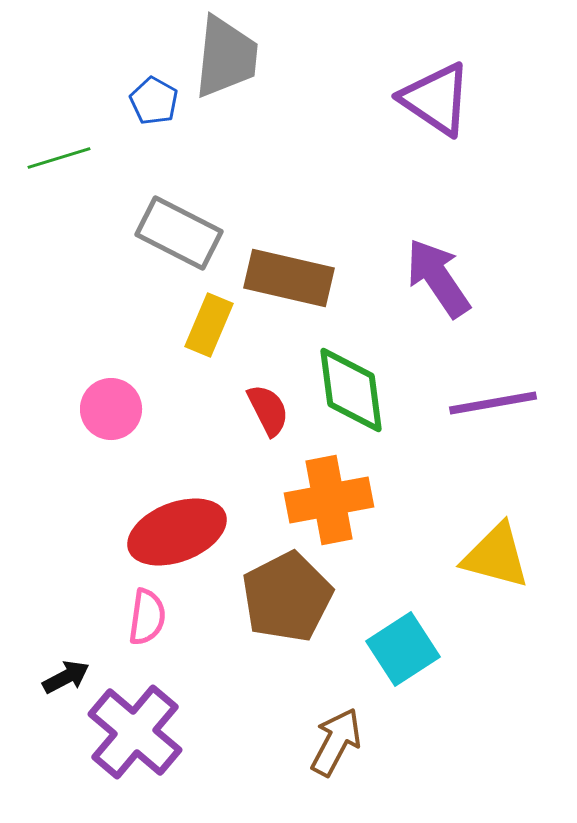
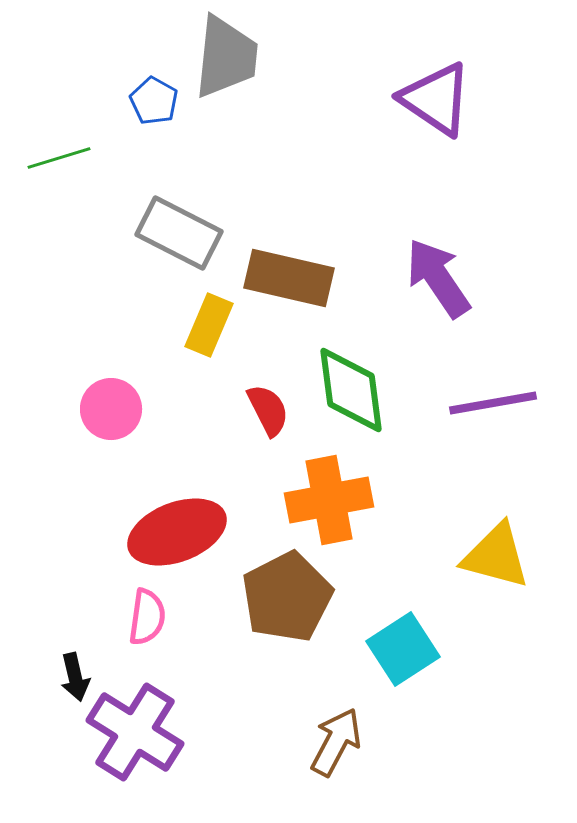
black arrow: moved 9 px right; rotated 105 degrees clockwise
purple cross: rotated 8 degrees counterclockwise
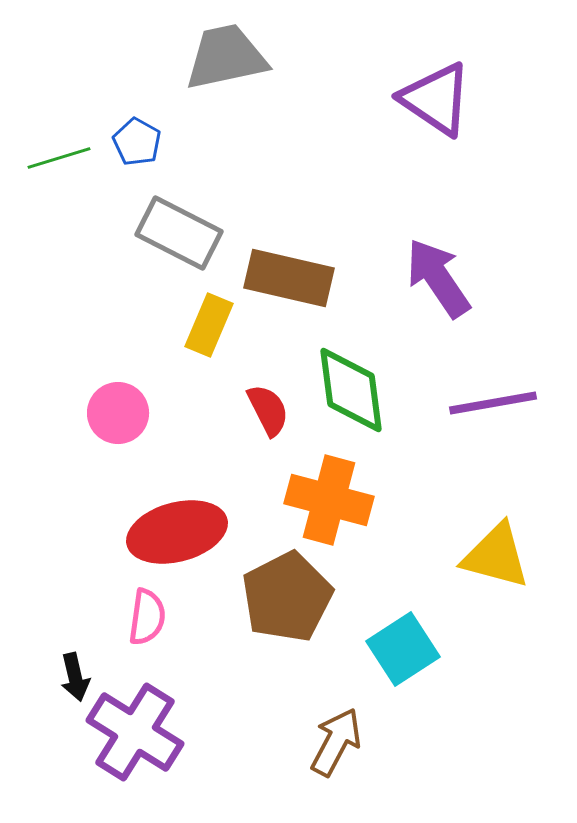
gray trapezoid: rotated 108 degrees counterclockwise
blue pentagon: moved 17 px left, 41 px down
pink circle: moved 7 px right, 4 px down
orange cross: rotated 26 degrees clockwise
red ellipse: rotated 6 degrees clockwise
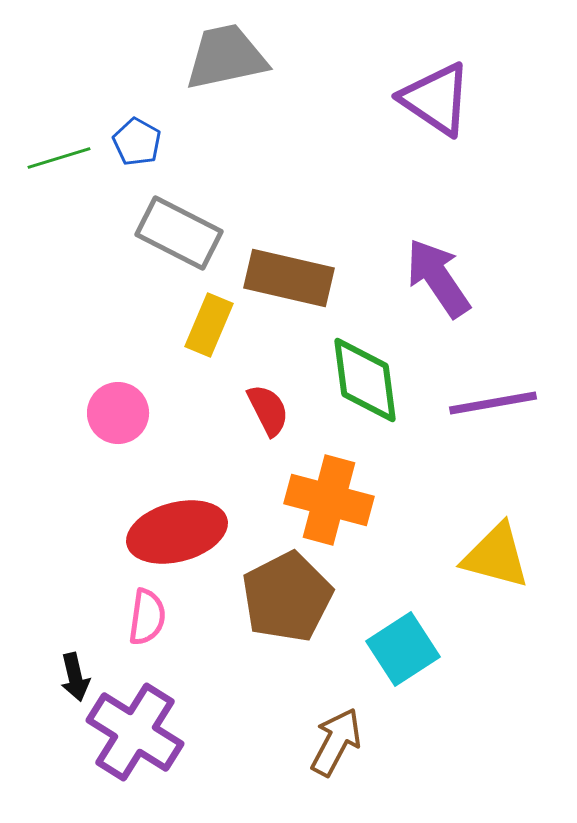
green diamond: moved 14 px right, 10 px up
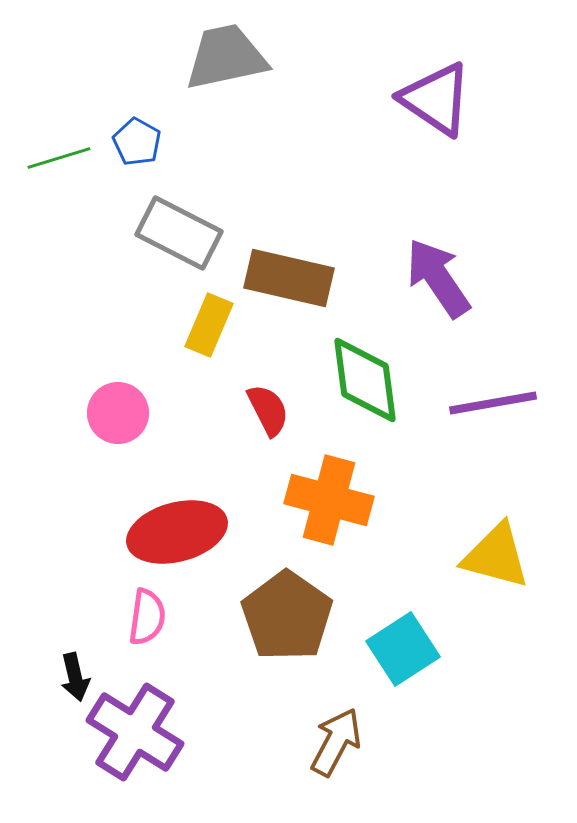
brown pentagon: moved 19 px down; rotated 10 degrees counterclockwise
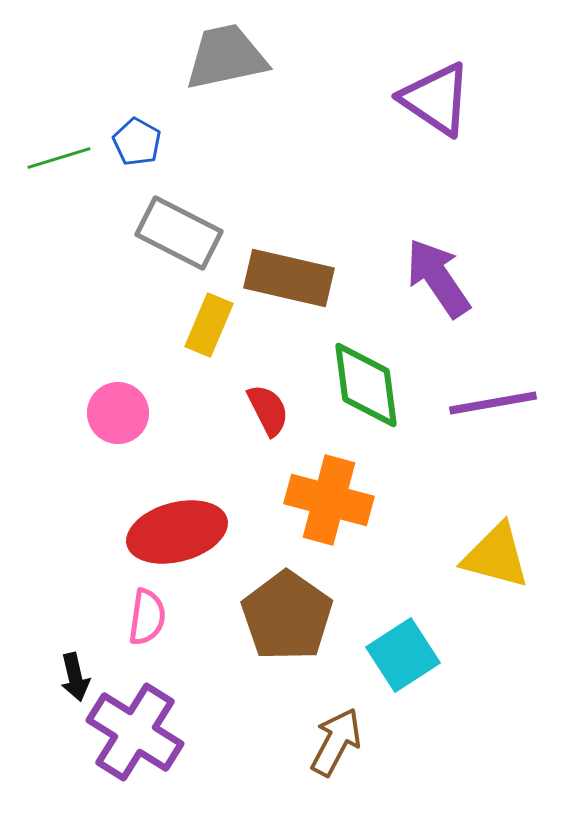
green diamond: moved 1 px right, 5 px down
cyan square: moved 6 px down
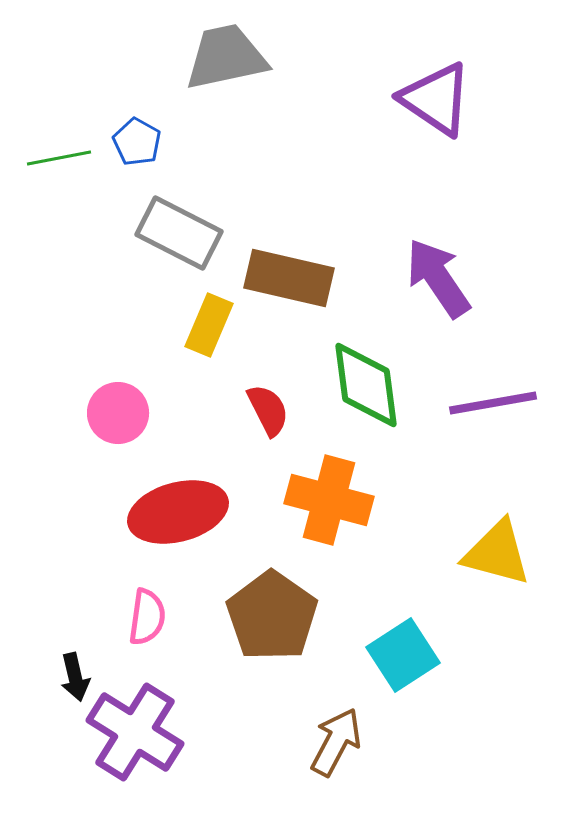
green line: rotated 6 degrees clockwise
red ellipse: moved 1 px right, 20 px up
yellow triangle: moved 1 px right, 3 px up
brown pentagon: moved 15 px left
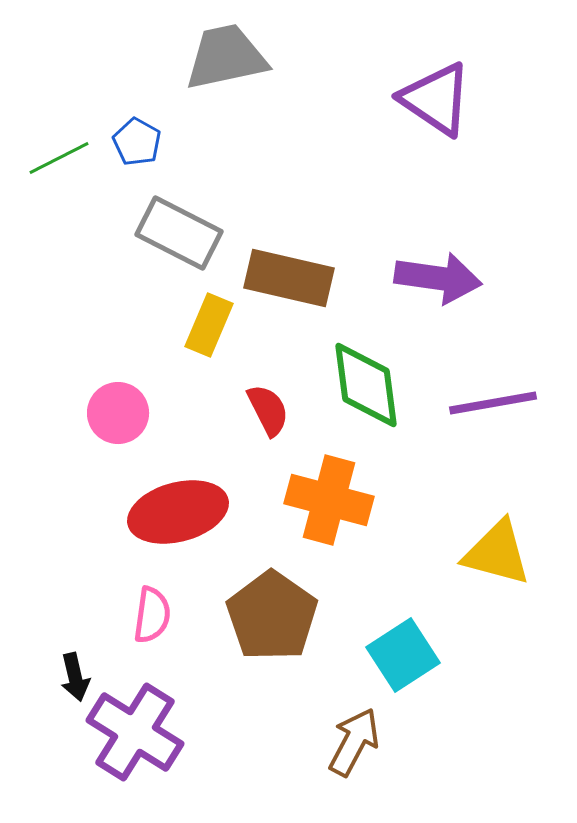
green line: rotated 16 degrees counterclockwise
purple arrow: rotated 132 degrees clockwise
pink semicircle: moved 5 px right, 2 px up
brown arrow: moved 18 px right
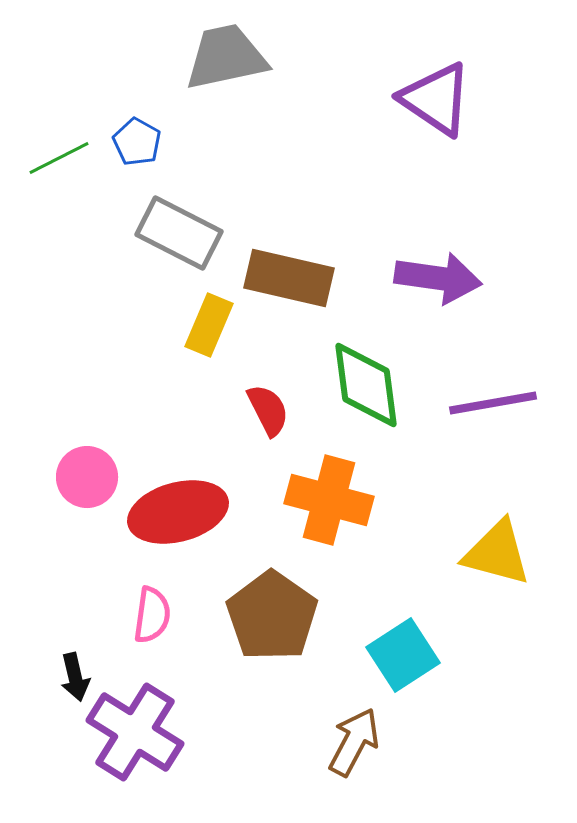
pink circle: moved 31 px left, 64 px down
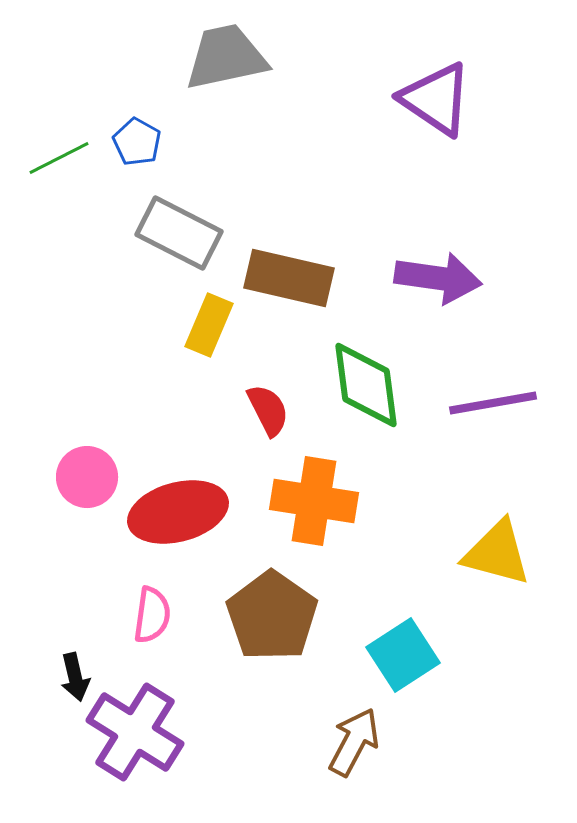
orange cross: moved 15 px left, 1 px down; rotated 6 degrees counterclockwise
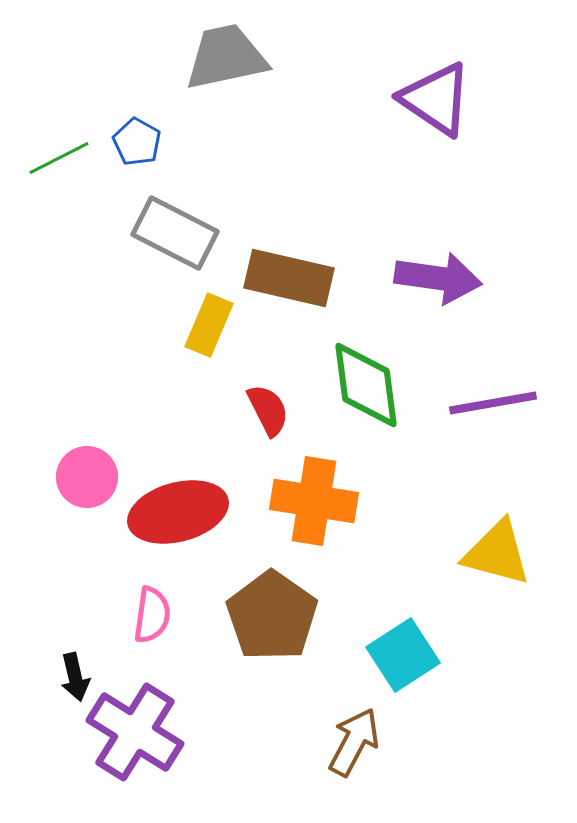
gray rectangle: moved 4 px left
